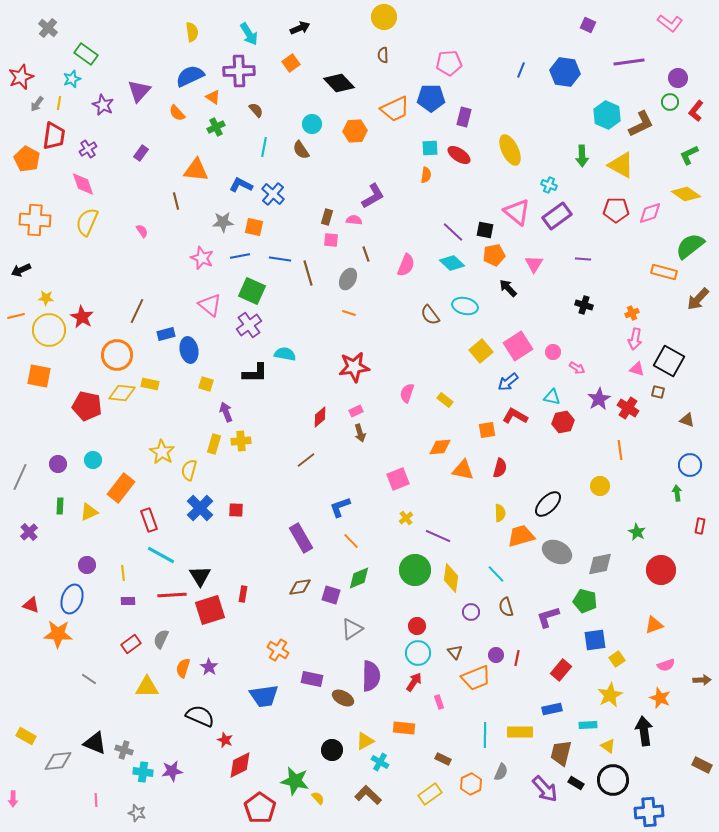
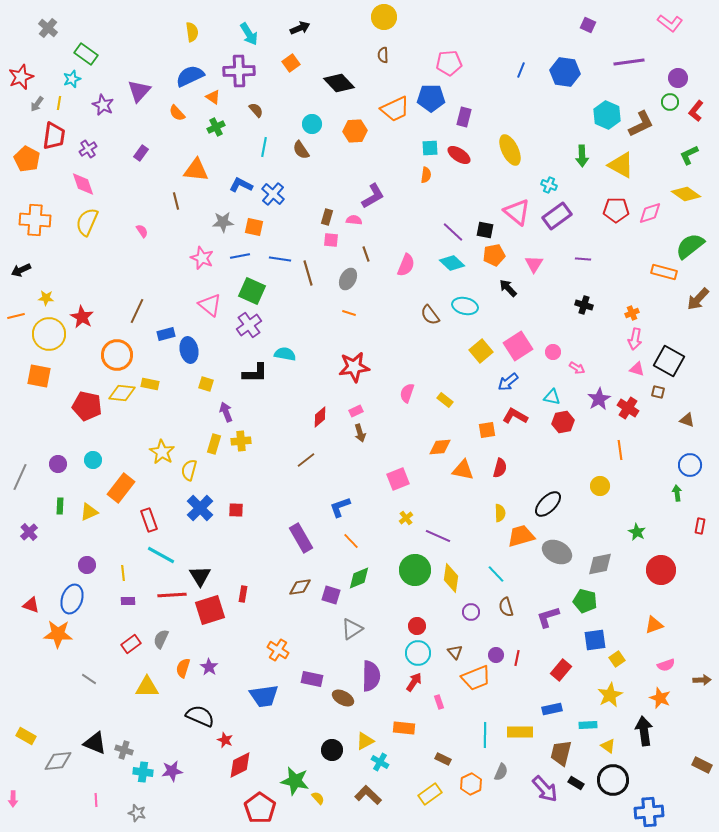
yellow circle at (49, 330): moved 4 px down
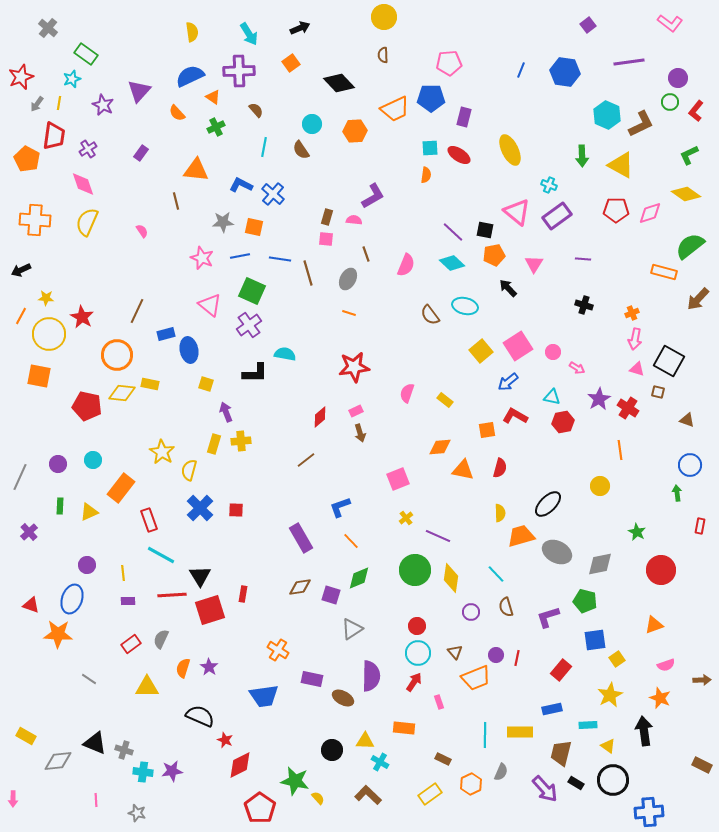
purple square at (588, 25): rotated 28 degrees clockwise
pink square at (331, 240): moved 5 px left, 1 px up
orange line at (16, 316): moved 5 px right; rotated 48 degrees counterclockwise
yellow triangle at (365, 741): rotated 30 degrees clockwise
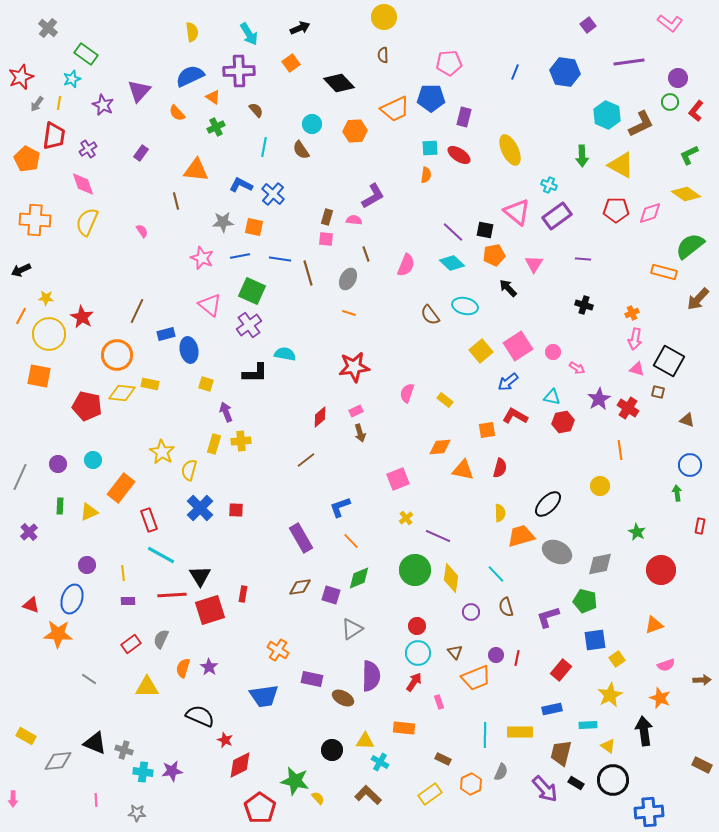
blue line at (521, 70): moved 6 px left, 2 px down
gray star at (137, 813): rotated 12 degrees counterclockwise
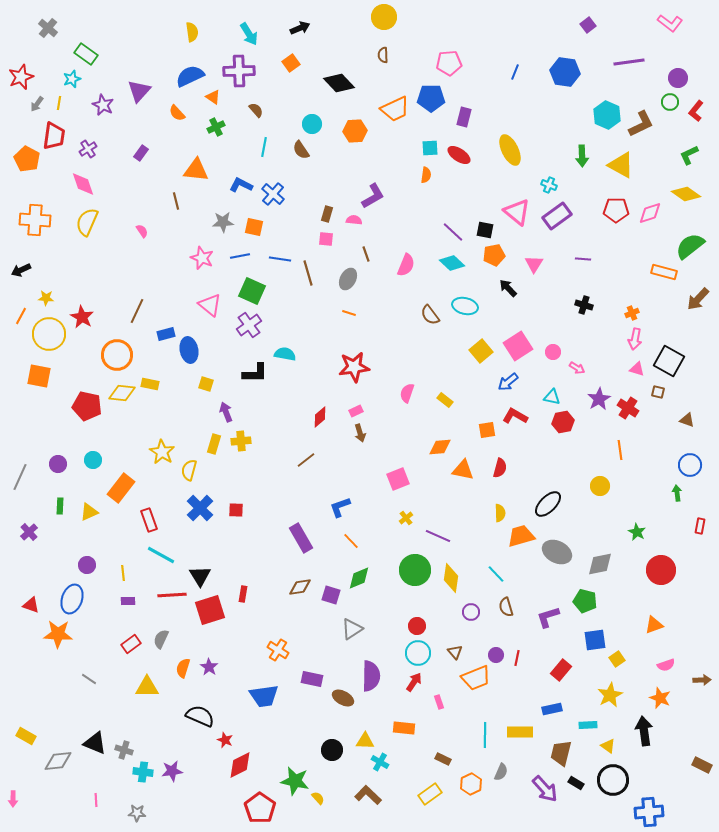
brown rectangle at (327, 217): moved 3 px up
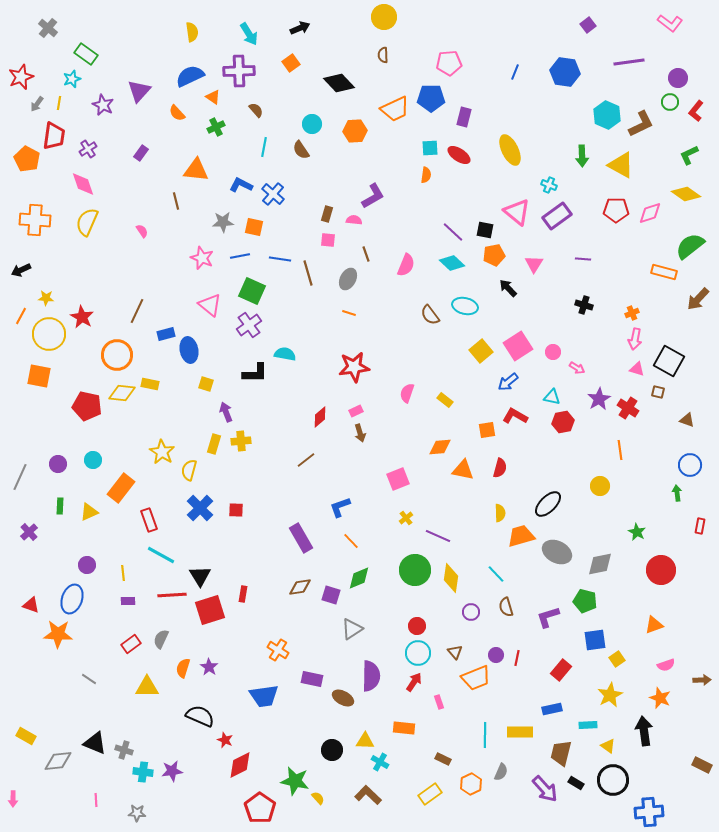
pink square at (326, 239): moved 2 px right, 1 px down
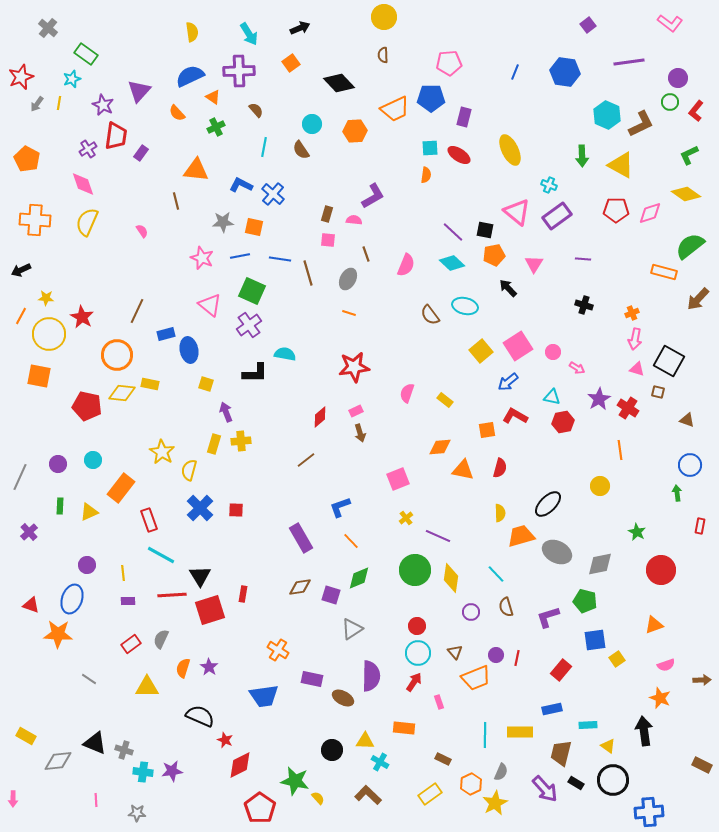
red trapezoid at (54, 136): moved 62 px right
yellow star at (610, 695): moved 115 px left, 108 px down
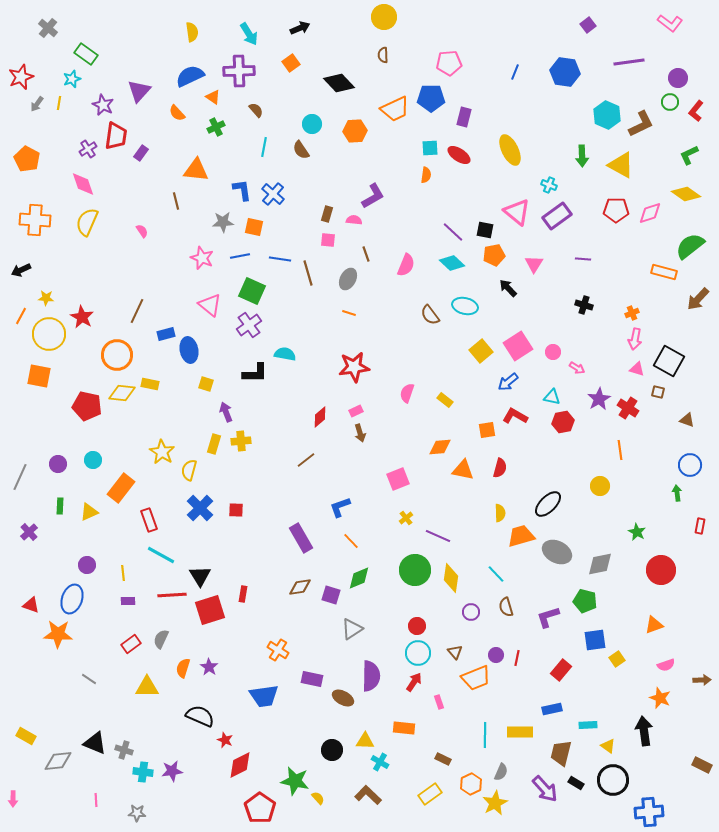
blue L-shape at (241, 185): moved 1 px right, 5 px down; rotated 55 degrees clockwise
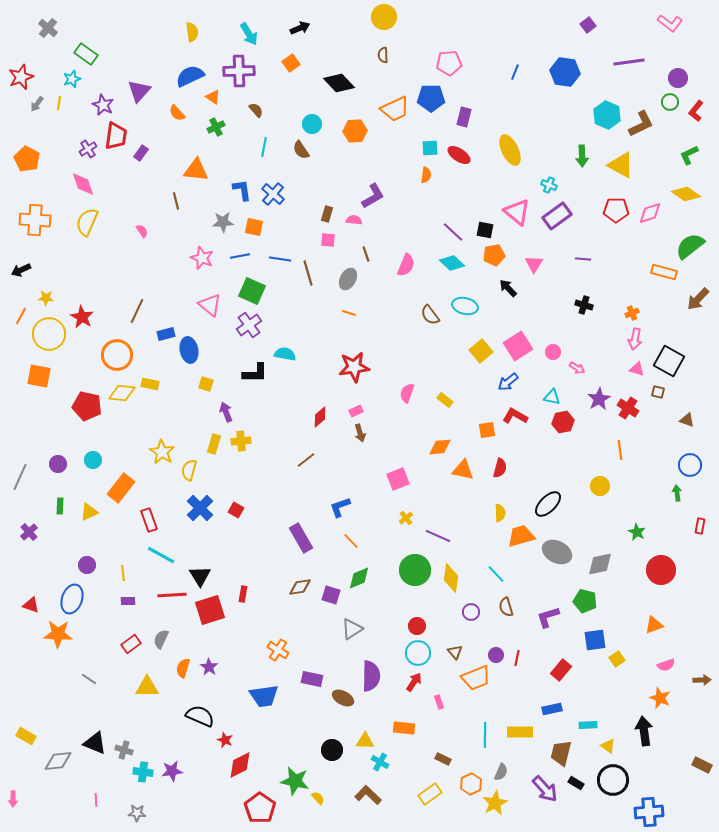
red square at (236, 510): rotated 28 degrees clockwise
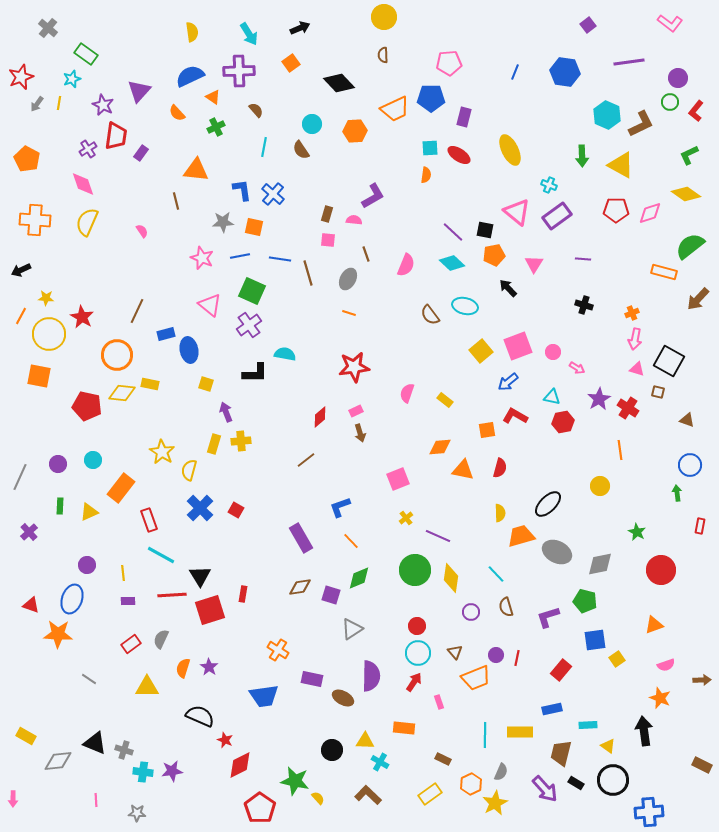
pink square at (518, 346): rotated 12 degrees clockwise
